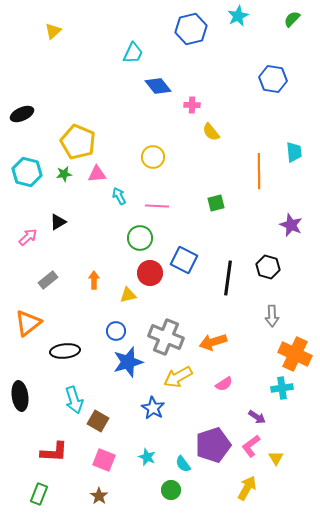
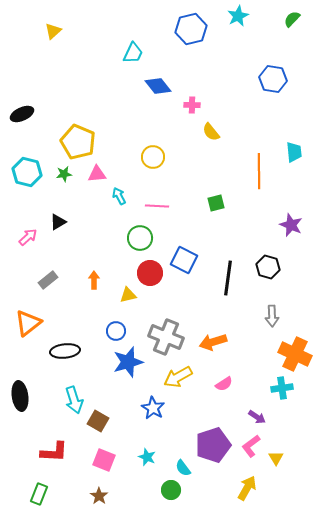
cyan semicircle at (183, 464): moved 4 px down
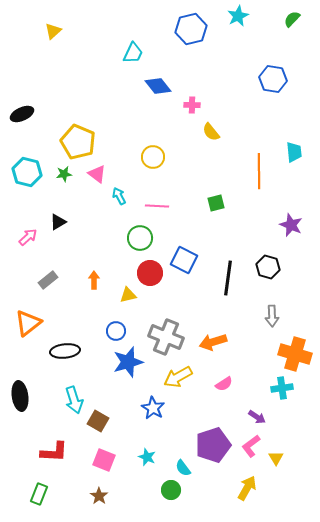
pink triangle at (97, 174): rotated 42 degrees clockwise
orange cross at (295, 354): rotated 8 degrees counterclockwise
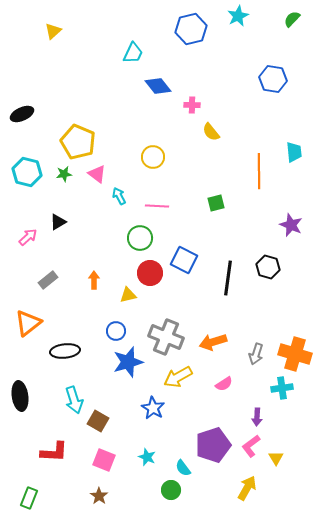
gray arrow at (272, 316): moved 16 px left, 38 px down; rotated 20 degrees clockwise
purple arrow at (257, 417): rotated 60 degrees clockwise
green rectangle at (39, 494): moved 10 px left, 4 px down
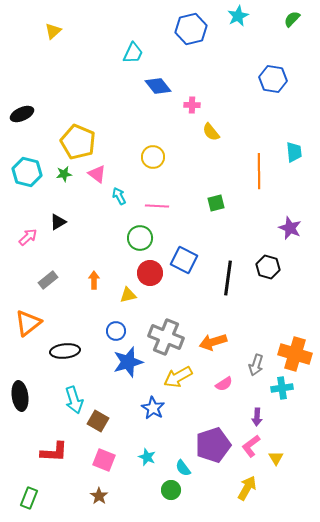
purple star at (291, 225): moved 1 px left, 3 px down
gray arrow at (256, 354): moved 11 px down
